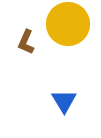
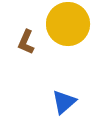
blue triangle: moved 1 px down; rotated 20 degrees clockwise
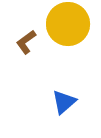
brown L-shape: rotated 30 degrees clockwise
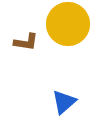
brown L-shape: rotated 135 degrees counterclockwise
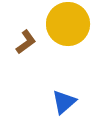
brown L-shape: rotated 45 degrees counterclockwise
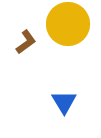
blue triangle: rotated 20 degrees counterclockwise
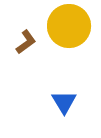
yellow circle: moved 1 px right, 2 px down
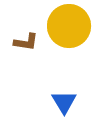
brown L-shape: rotated 45 degrees clockwise
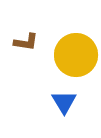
yellow circle: moved 7 px right, 29 px down
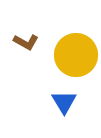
brown L-shape: rotated 20 degrees clockwise
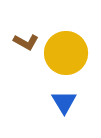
yellow circle: moved 10 px left, 2 px up
